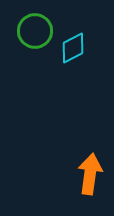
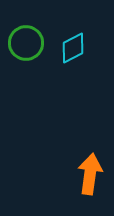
green circle: moved 9 px left, 12 px down
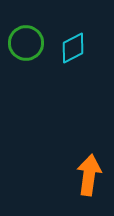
orange arrow: moved 1 px left, 1 px down
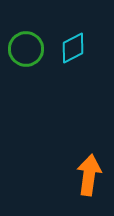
green circle: moved 6 px down
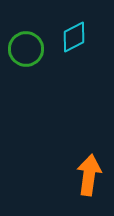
cyan diamond: moved 1 px right, 11 px up
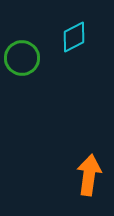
green circle: moved 4 px left, 9 px down
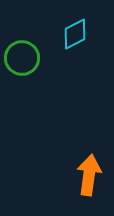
cyan diamond: moved 1 px right, 3 px up
